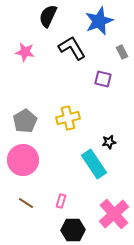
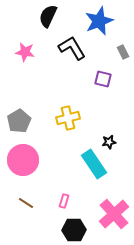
gray rectangle: moved 1 px right
gray pentagon: moved 6 px left
pink rectangle: moved 3 px right
black hexagon: moved 1 px right
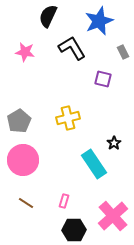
black star: moved 5 px right, 1 px down; rotated 24 degrees counterclockwise
pink cross: moved 1 px left, 2 px down
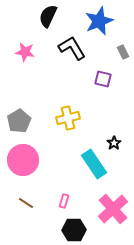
pink cross: moved 7 px up
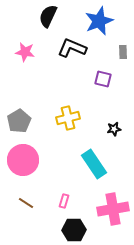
black L-shape: rotated 36 degrees counterclockwise
gray rectangle: rotated 24 degrees clockwise
black star: moved 14 px up; rotated 24 degrees clockwise
pink cross: rotated 32 degrees clockwise
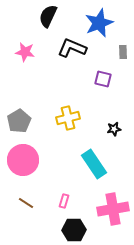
blue star: moved 2 px down
